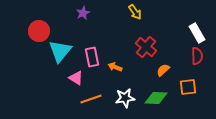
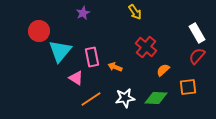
red semicircle: rotated 138 degrees counterclockwise
orange line: rotated 15 degrees counterclockwise
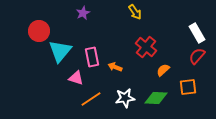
pink triangle: rotated 14 degrees counterclockwise
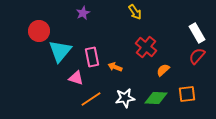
orange square: moved 1 px left, 7 px down
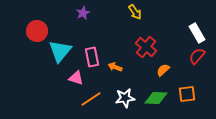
red circle: moved 2 px left
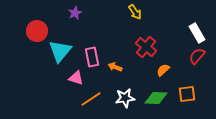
purple star: moved 8 px left
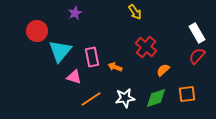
pink triangle: moved 2 px left, 1 px up
green diamond: rotated 20 degrees counterclockwise
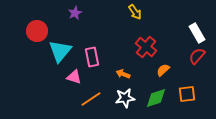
orange arrow: moved 8 px right, 7 px down
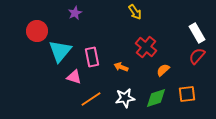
orange arrow: moved 2 px left, 7 px up
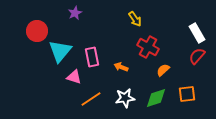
yellow arrow: moved 7 px down
red cross: moved 2 px right; rotated 10 degrees counterclockwise
